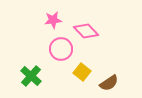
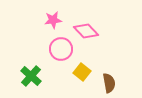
brown semicircle: rotated 66 degrees counterclockwise
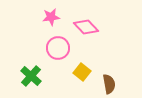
pink star: moved 2 px left, 3 px up
pink diamond: moved 4 px up
pink circle: moved 3 px left, 1 px up
brown semicircle: moved 1 px down
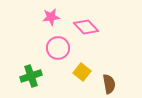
green cross: rotated 30 degrees clockwise
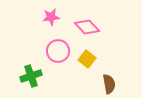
pink diamond: moved 1 px right
pink circle: moved 3 px down
yellow square: moved 5 px right, 13 px up
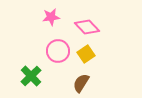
yellow square: moved 1 px left, 5 px up; rotated 18 degrees clockwise
green cross: rotated 25 degrees counterclockwise
brown semicircle: moved 28 px left, 1 px up; rotated 138 degrees counterclockwise
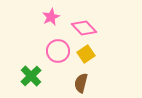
pink star: rotated 18 degrees counterclockwise
pink diamond: moved 3 px left, 1 px down
brown semicircle: rotated 18 degrees counterclockwise
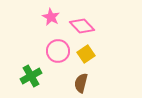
pink star: rotated 18 degrees counterclockwise
pink diamond: moved 2 px left, 2 px up
green cross: rotated 15 degrees clockwise
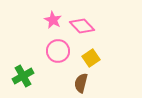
pink star: moved 2 px right, 3 px down
yellow square: moved 5 px right, 4 px down
green cross: moved 8 px left
